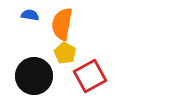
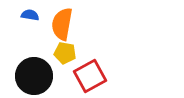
yellow pentagon: rotated 20 degrees counterclockwise
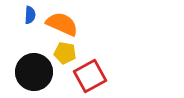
blue semicircle: rotated 84 degrees clockwise
orange semicircle: rotated 104 degrees clockwise
black circle: moved 4 px up
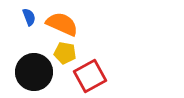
blue semicircle: moved 1 px left, 2 px down; rotated 24 degrees counterclockwise
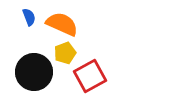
yellow pentagon: rotated 30 degrees counterclockwise
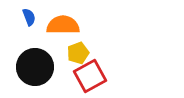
orange semicircle: moved 1 px right, 1 px down; rotated 24 degrees counterclockwise
yellow pentagon: moved 13 px right
black circle: moved 1 px right, 5 px up
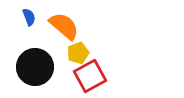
orange semicircle: moved 1 px right, 1 px down; rotated 40 degrees clockwise
